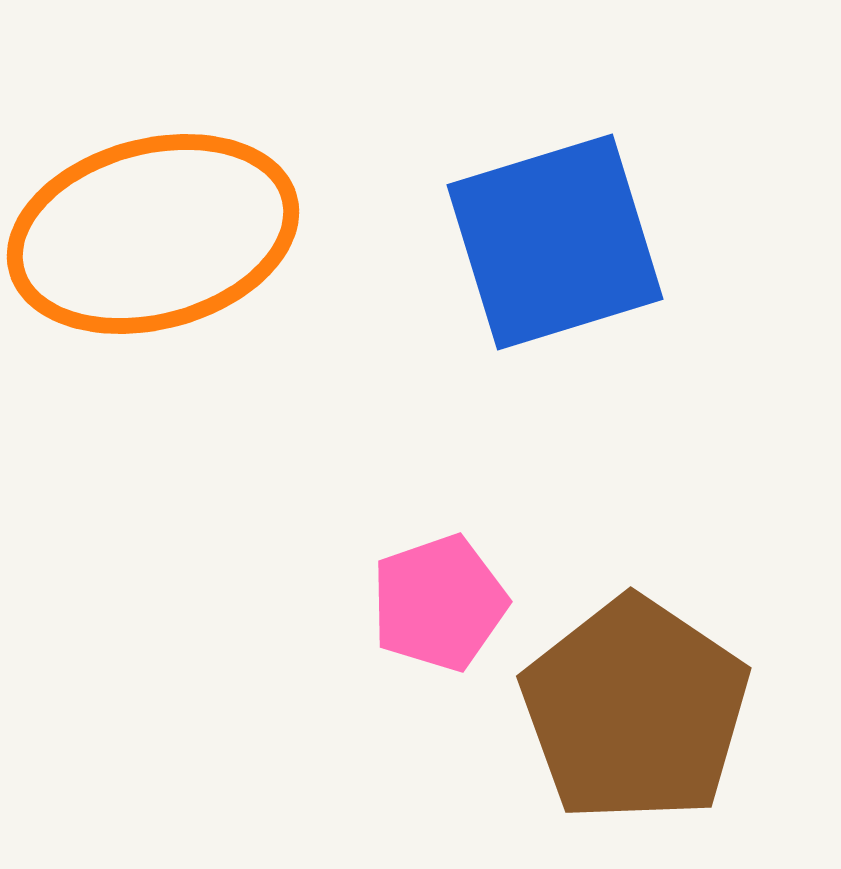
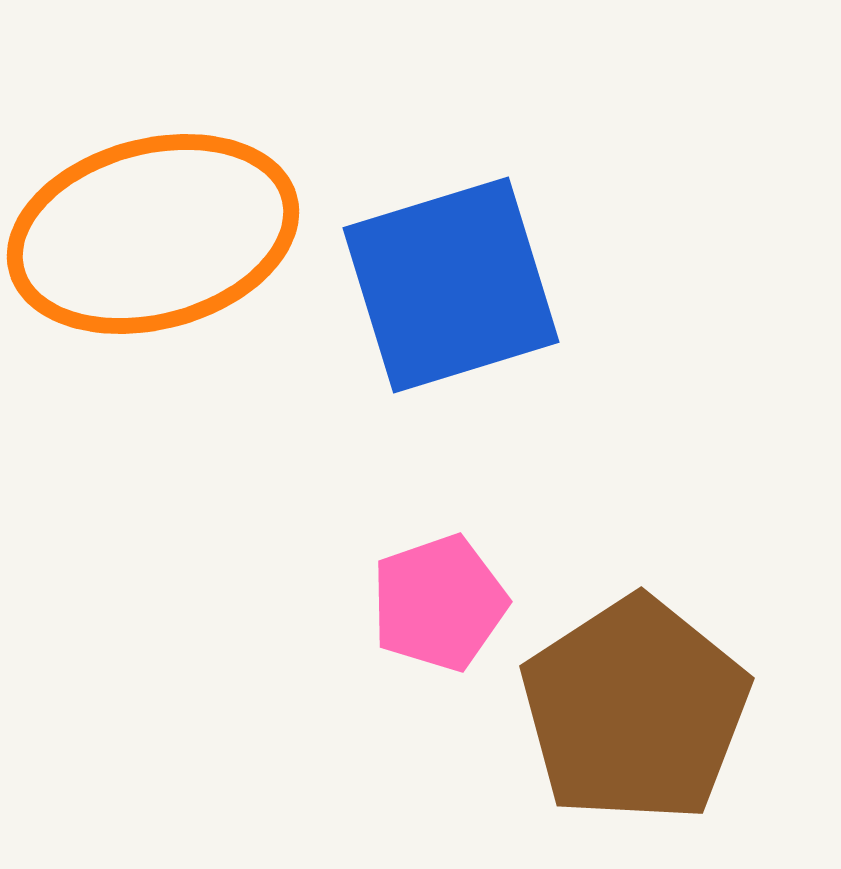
blue square: moved 104 px left, 43 px down
brown pentagon: rotated 5 degrees clockwise
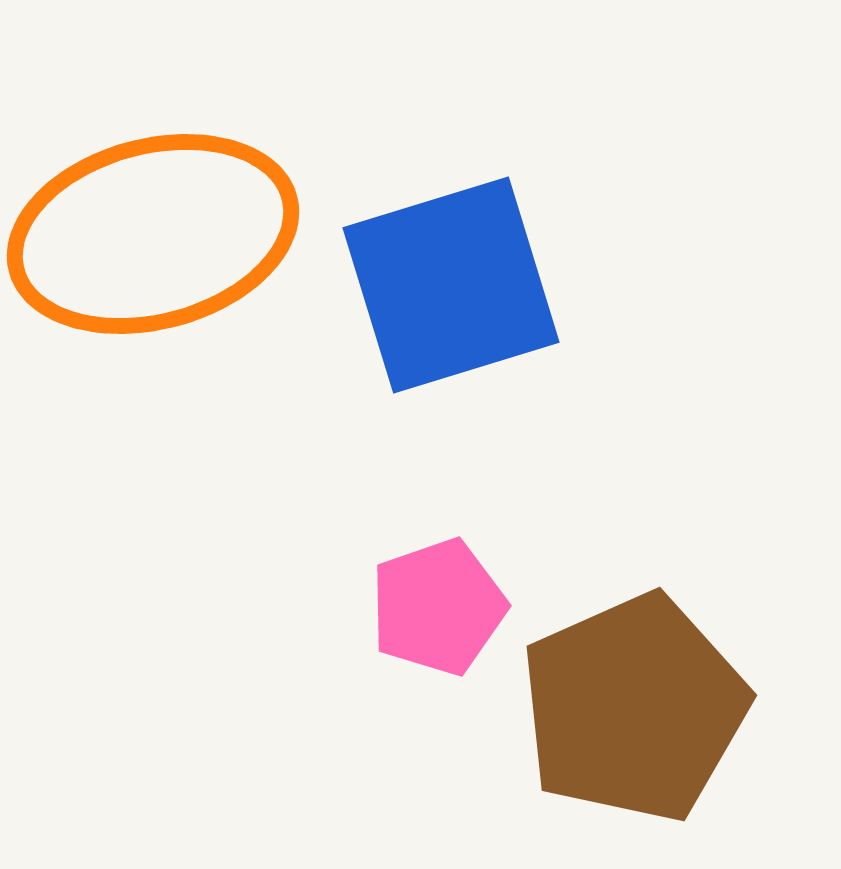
pink pentagon: moved 1 px left, 4 px down
brown pentagon: moved 1 px left, 2 px up; rotated 9 degrees clockwise
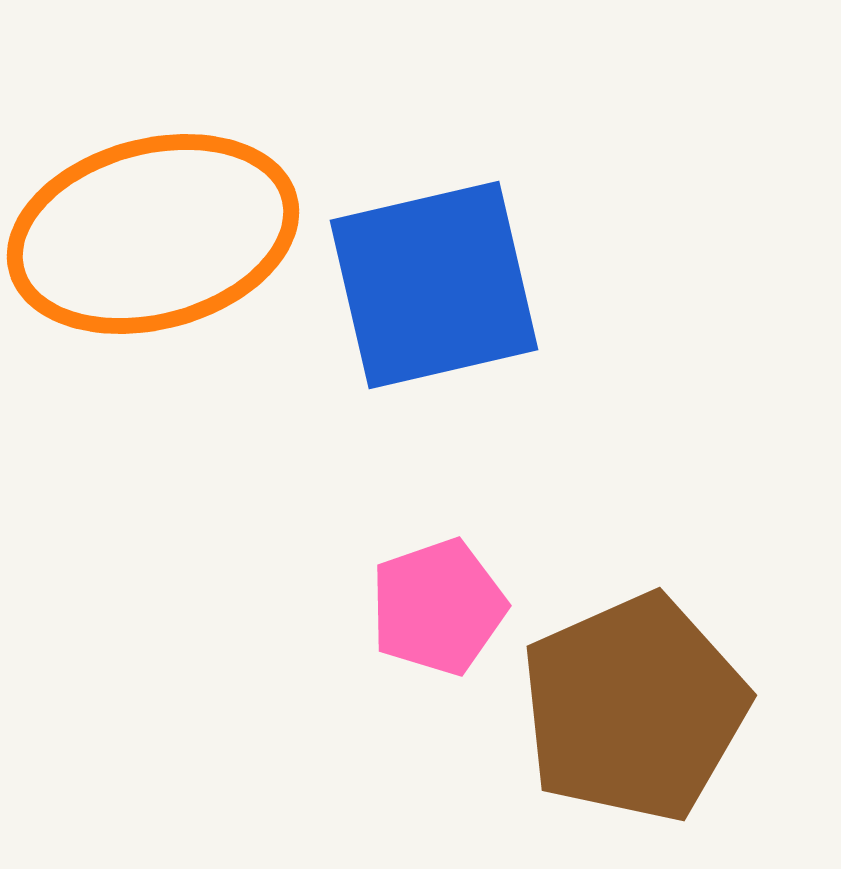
blue square: moved 17 px left; rotated 4 degrees clockwise
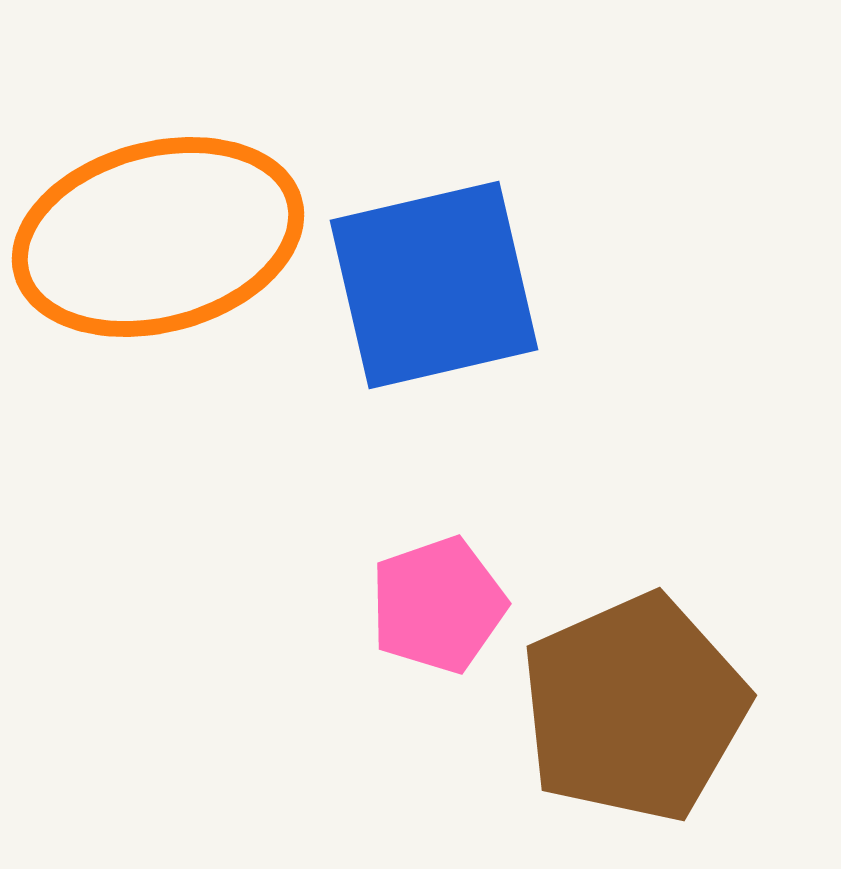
orange ellipse: moved 5 px right, 3 px down
pink pentagon: moved 2 px up
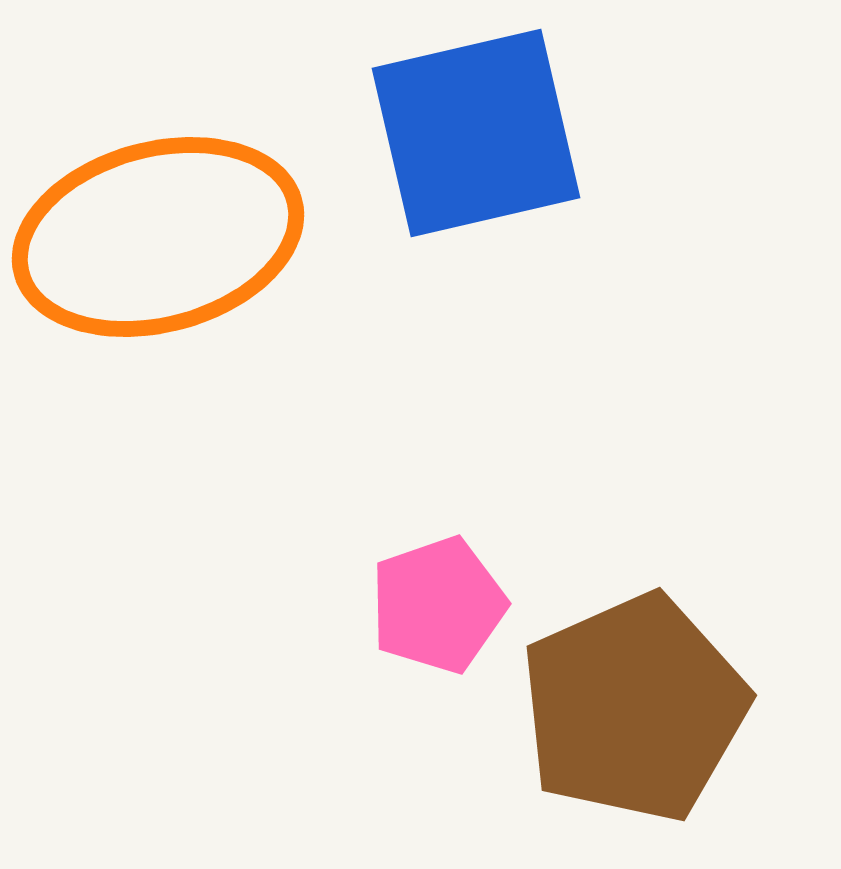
blue square: moved 42 px right, 152 px up
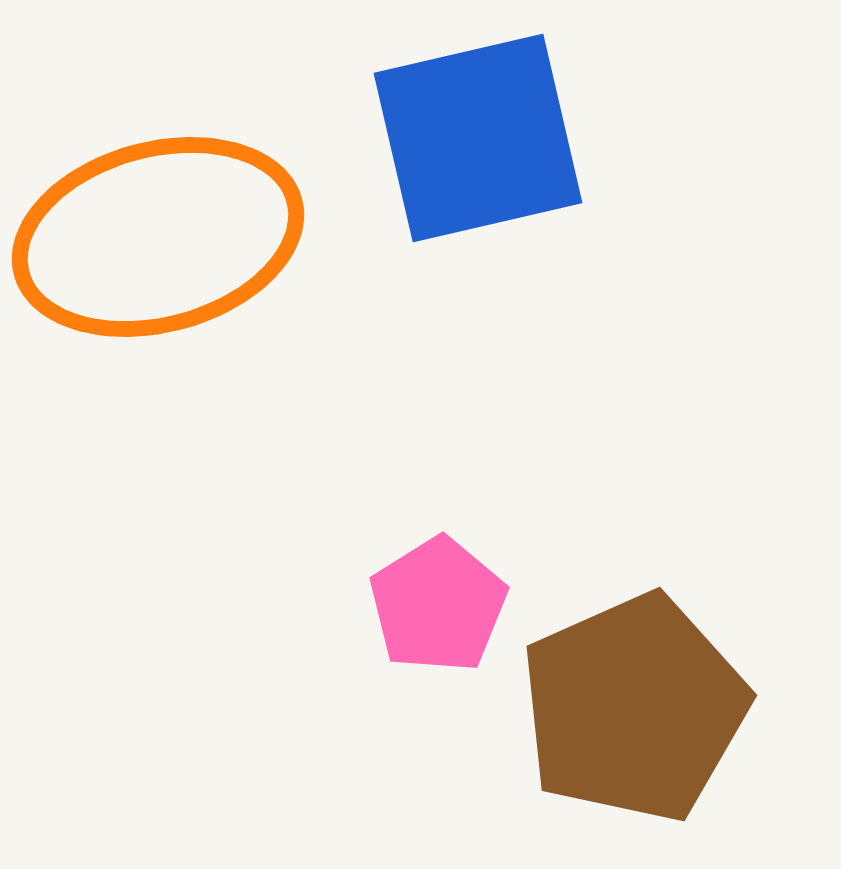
blue square: moved 2 px right, 5 px down
pink pentagon: rotated 13 degrees counterclockwise
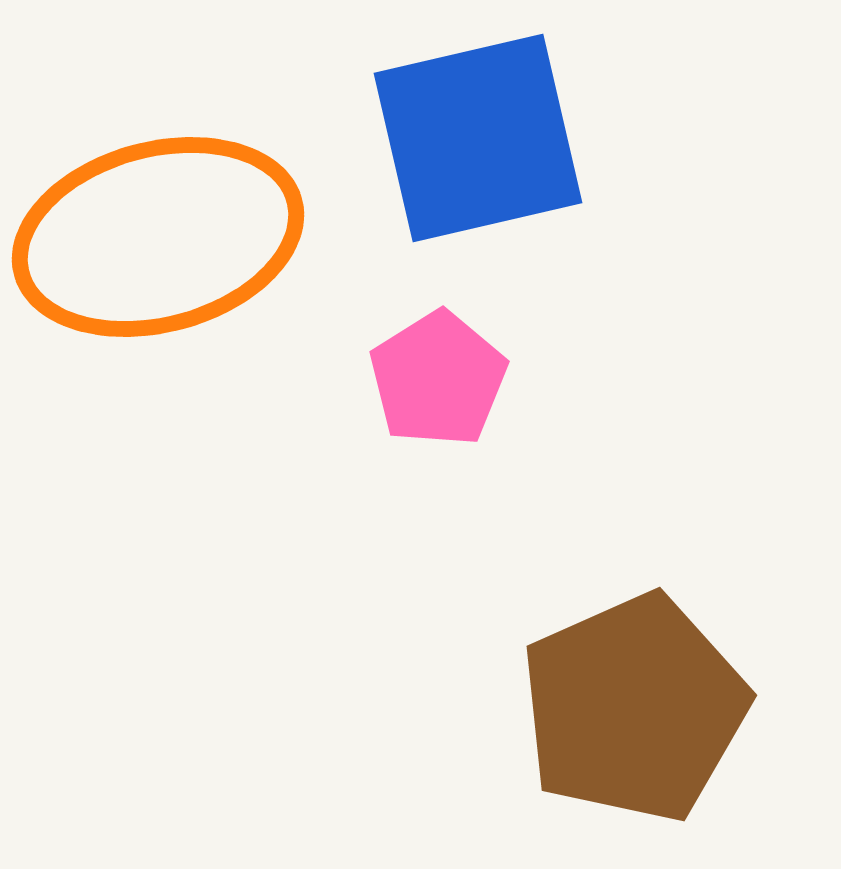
pink pentagon: moved 226 px up
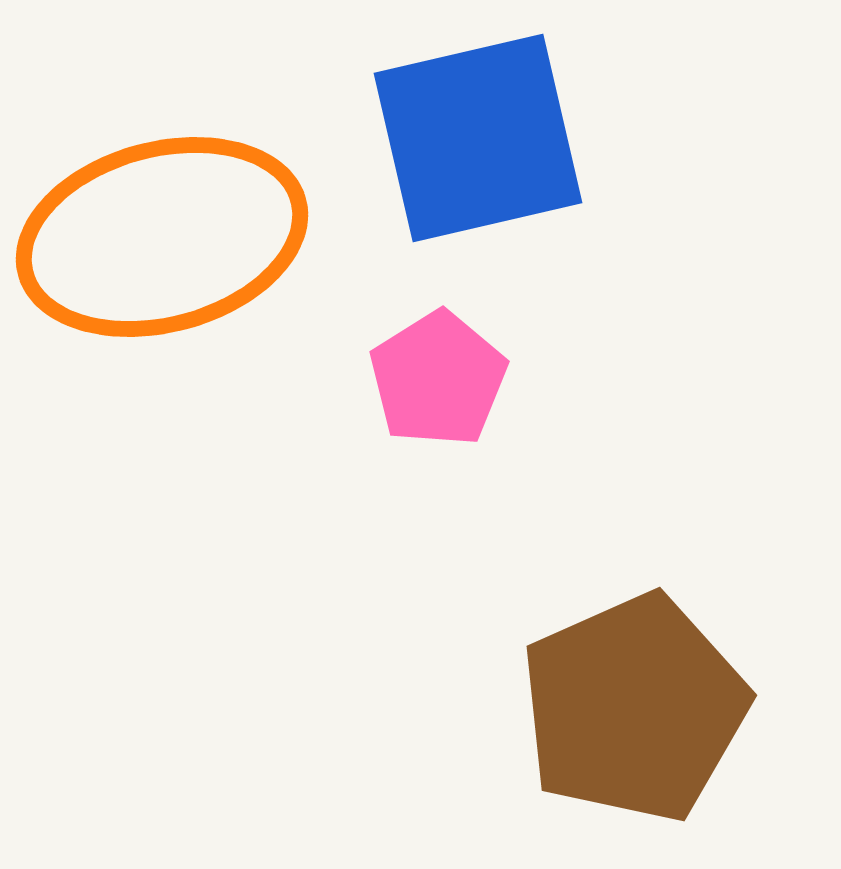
orange ellipse: moved 4 px right
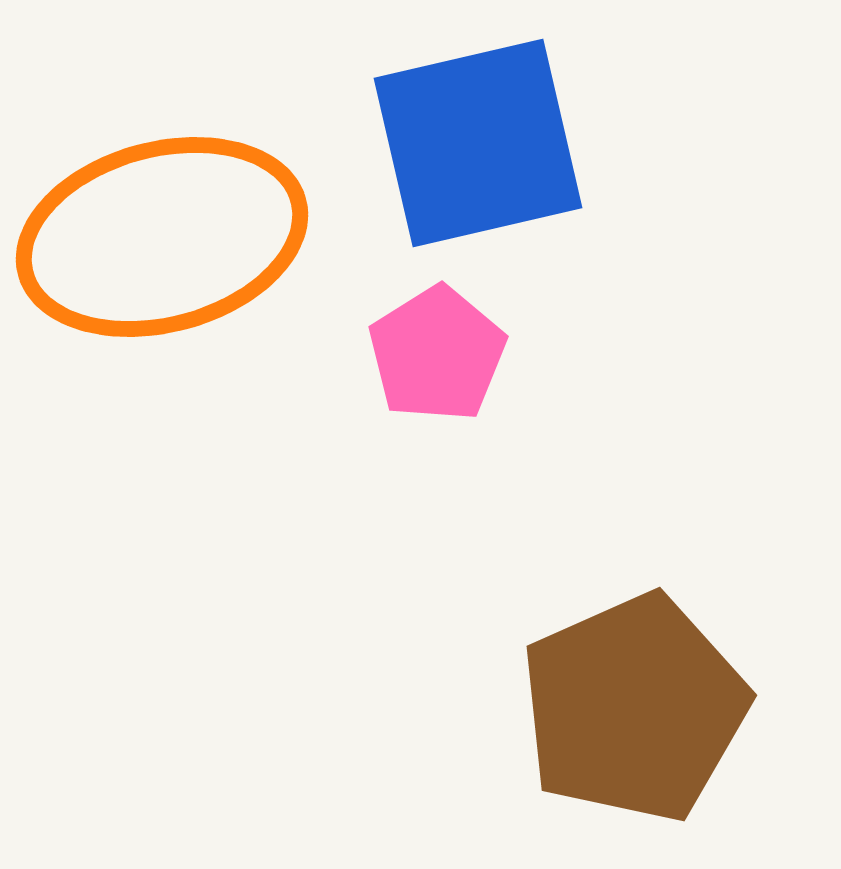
blue square: moved 5 px down
pink pentagon: moved 1 px left, 25 px up
